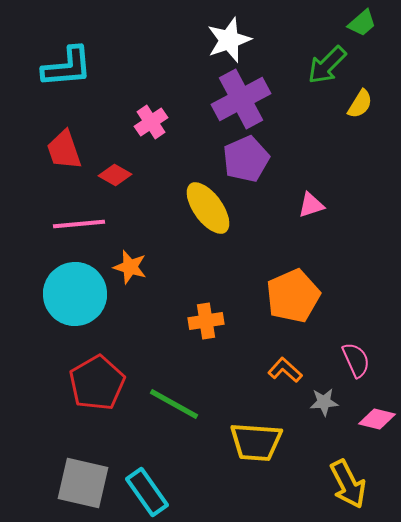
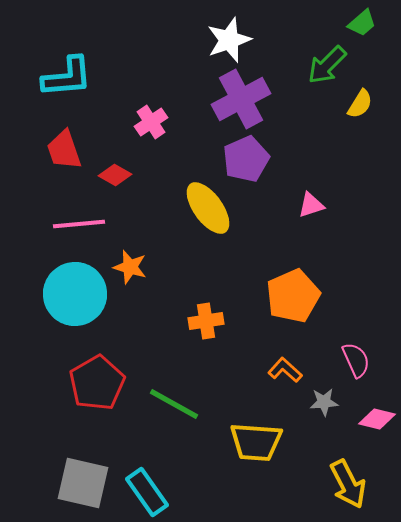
cyan L-shape: moved 10 px down
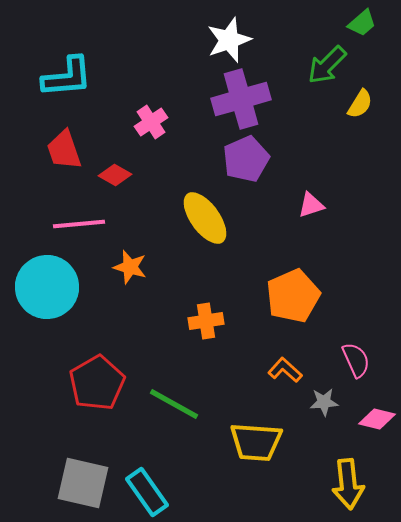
purple cross: rotated 12 degrees clockwise
yellow ellipse: moved 3 px left, 10 px down
cyan circle: moved 28 px left, 7 px up
yellow arrow: rotated 21 degrees clockwise
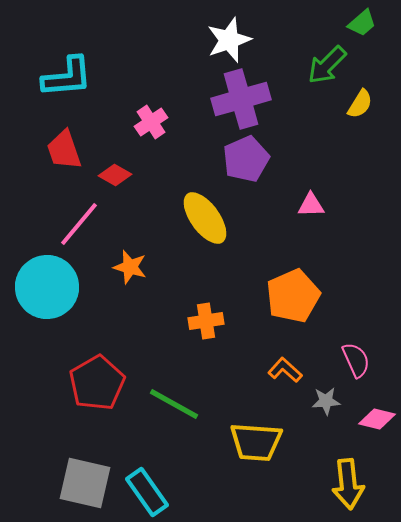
pink triangle: rotated 16 degrees clockwise
pink line: rotated 45 degrees counterclockwise
gray star: moved 2 px right, 1 px up
gray square: moved 2 px right
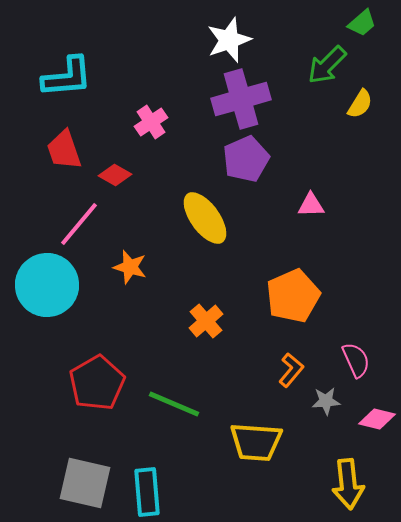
cyan circle: moved 2 px up
orange cross: rotated 32 degrees counterclockwise
orange L-shape: moved 6 px right; rotated 88 degrees clockwise
green line: rotated 6 degrees counterclockwise
cyan rectangle: rotated 30 degrees clockwise
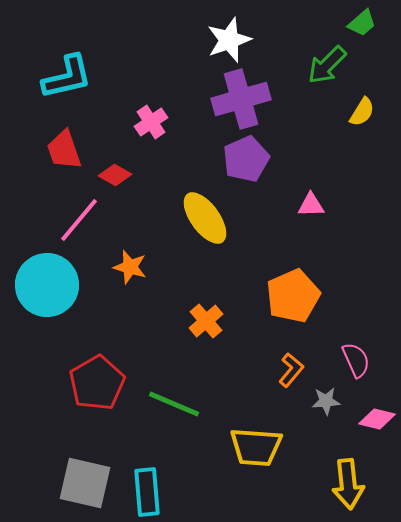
cyan L-shape: rotated 8 degrees counterclockwise
yellow semicircle: moved 2 px right, 8 px down
pink line: moved 4 px up
yellow trapezoid: moved 5 px down
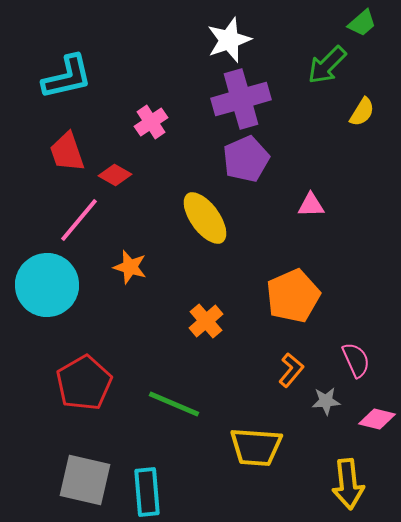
red trapezoid: moved 3 px right, 2 px down
red pentagon: moved 13 px left
gray square: moved 3 px up
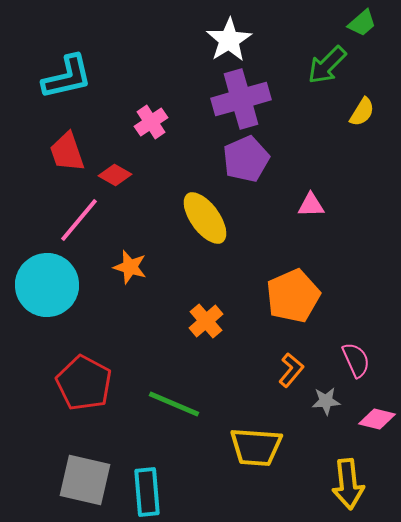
white star: rotated 12 degrees counterclockwise
red pentagon: rotated 14 degrees counterclockwise
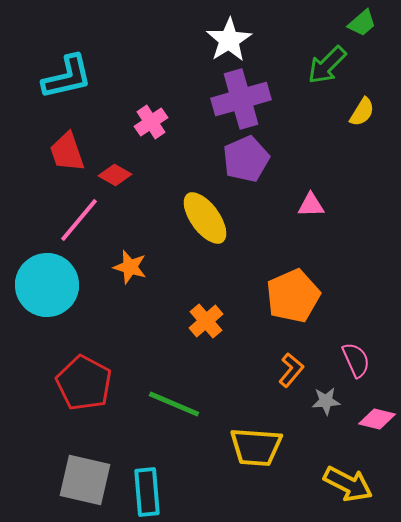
yellow arrow: rotated 57 degrees counterclockwise
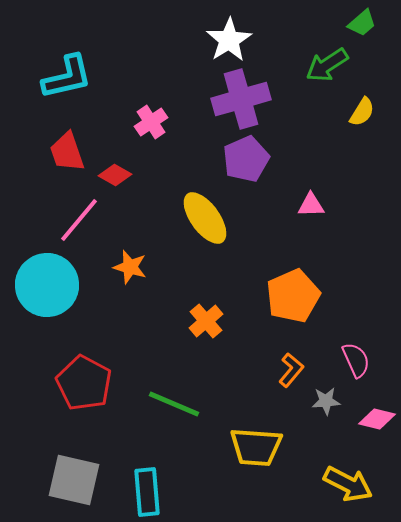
green arrow: rotated 12 degrees clockwise
gray square: moved 11 px left
